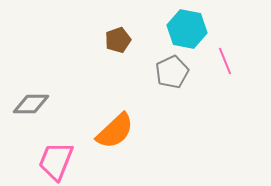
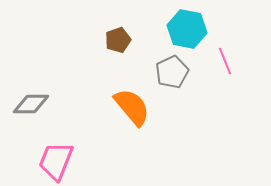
orange semicircle: moved 17 px right, 24 px up; rotated 87 degrees counterclockwise
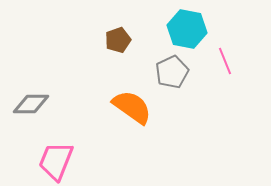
orange semicircle: rotated 15 degrees counterclockwise
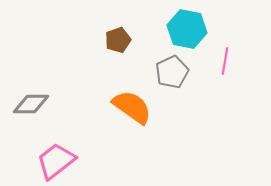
pink line: rotated 32 degrees clockwise
pink trapezoid: rotated 30 degrees clockwise
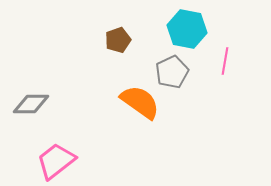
orange semicircle: moved 8 px right, 5 px up
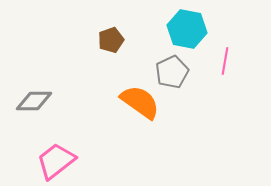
brown pentagon: moved 7 px left
gray diamond: moved 3 px right, 3 px up
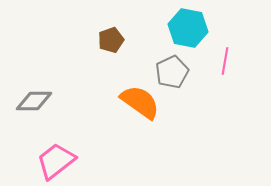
cyan hexagon: moved 1 px right, 1 px up
